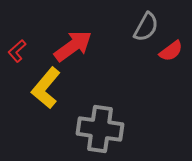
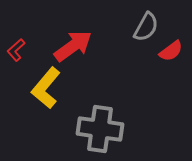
red L-shape: moved 1 px left, 1 px up
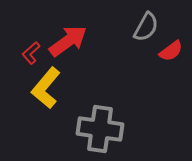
red arrow: moved 5 px left, 5 px up
red L-shape: moved 15 px right, 3 px down
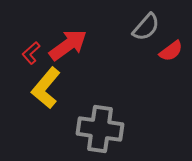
gray semicircle: rotated 12 degrees clockwise
red arrow: moved 4 px down
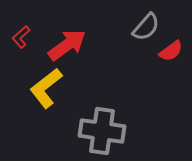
red arrow: moved 1 px left
red L-shape: moved 10 px left, 16 px up
yellow L-shape: rotated 12 degrees clockwise
gray cross: moved 2 px right, 2 px down
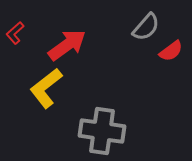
red L-shape: moved 6 px left, 4 px up
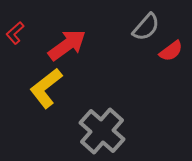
gray cross: rotated 33 degrees clockwise
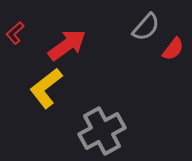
red semicircle: moved 2 px right, 2 px up; rotated 15 degrees counterclockwise
gray cross: rotated 21 degrees clockwise
